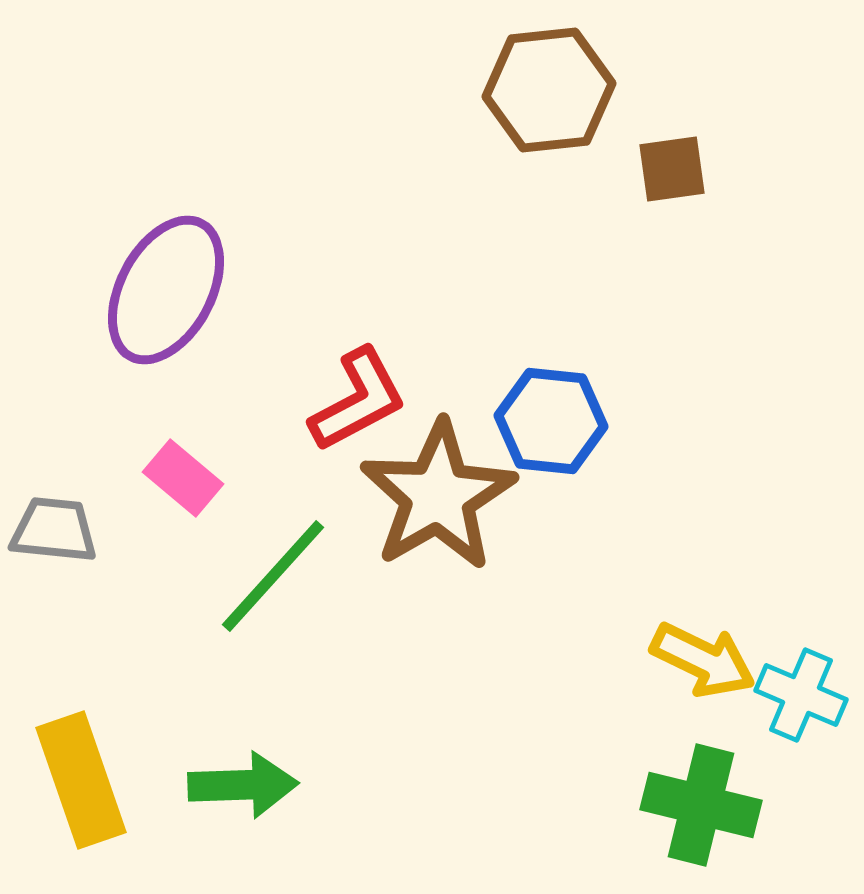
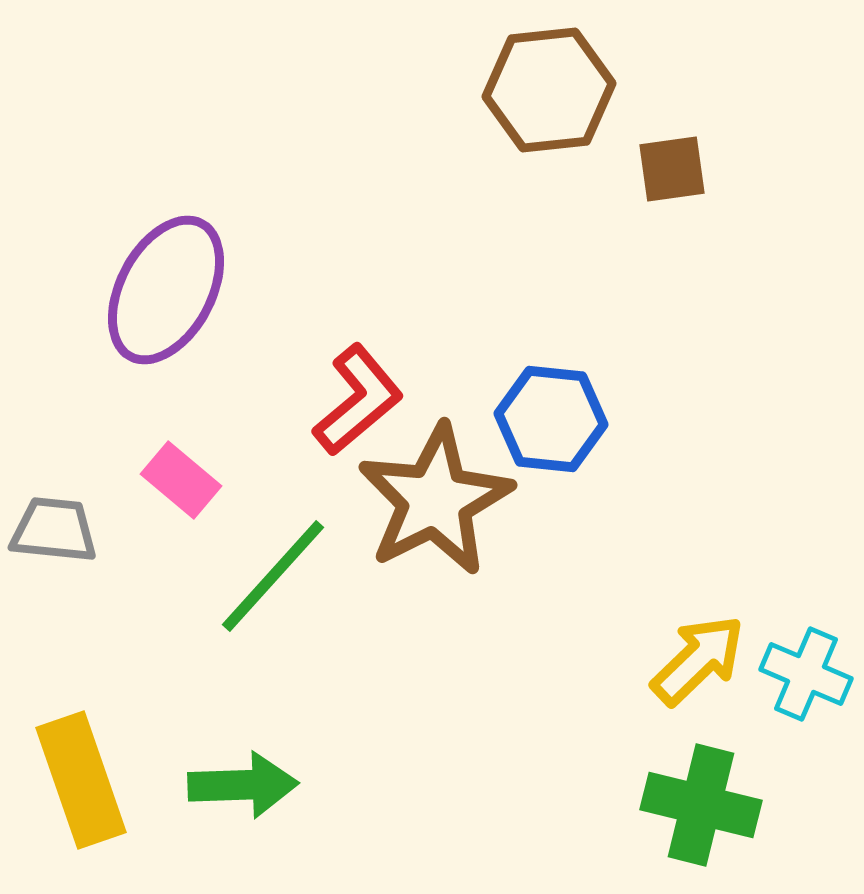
red L-shape: rotated 12 degrees counterclockwise
blue hexagon: moved 2 px up
pink rectangle: moved 2 px left, 2 px down
brown star: moved 3 px left, 4 px down; rotated 3 degrees clockwise
yellow arrow: moved 5 px left; rotated 70 degrees counterclockwise
cyan cross: moved 5 px right, 21 px up
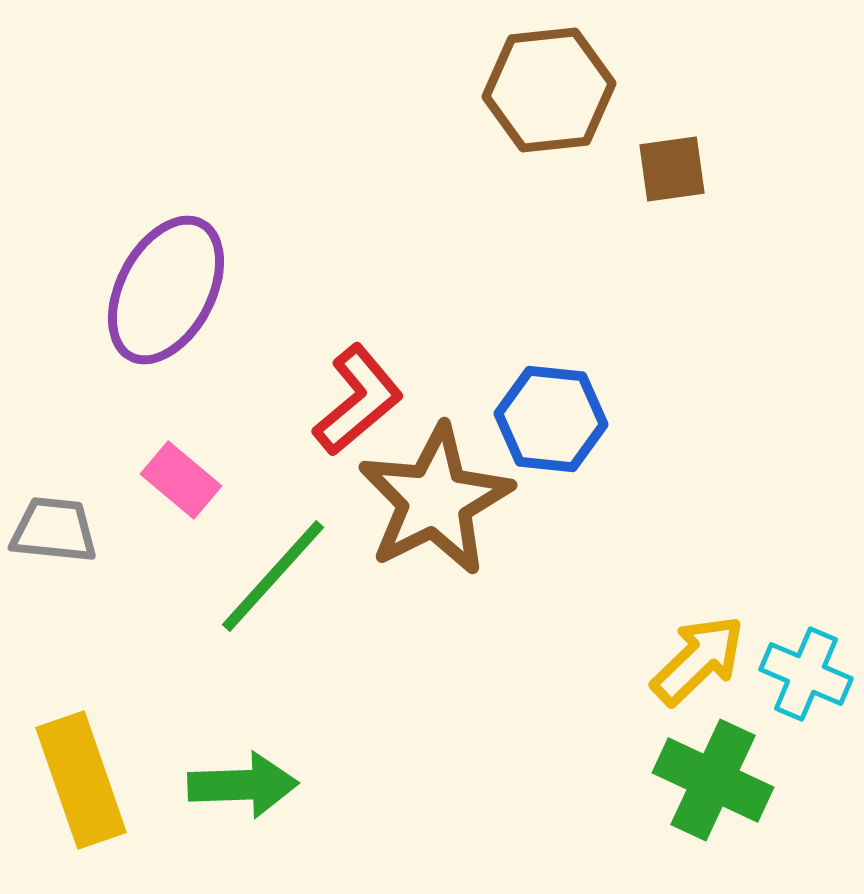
green cross: moved 12 px right, 25 px up; rotated 11 degrees clockwise
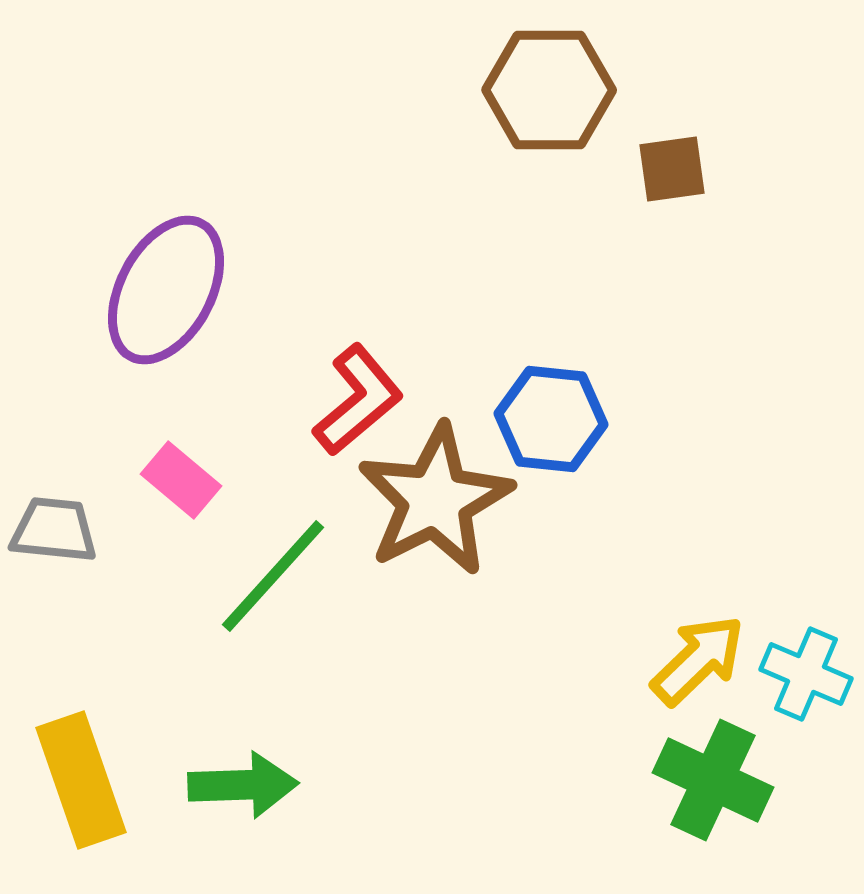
brown hexagon: rotated 6 degrees clockwise
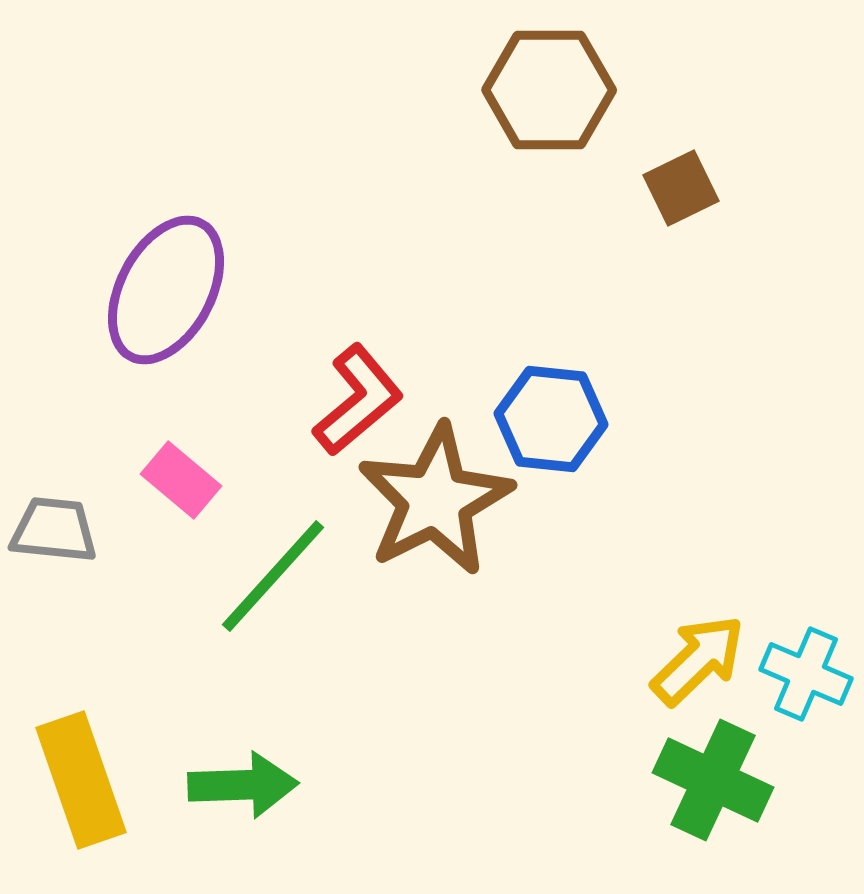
brown square: moved 9 px right, 19 px down; rotated 18 degrees counterclockwise
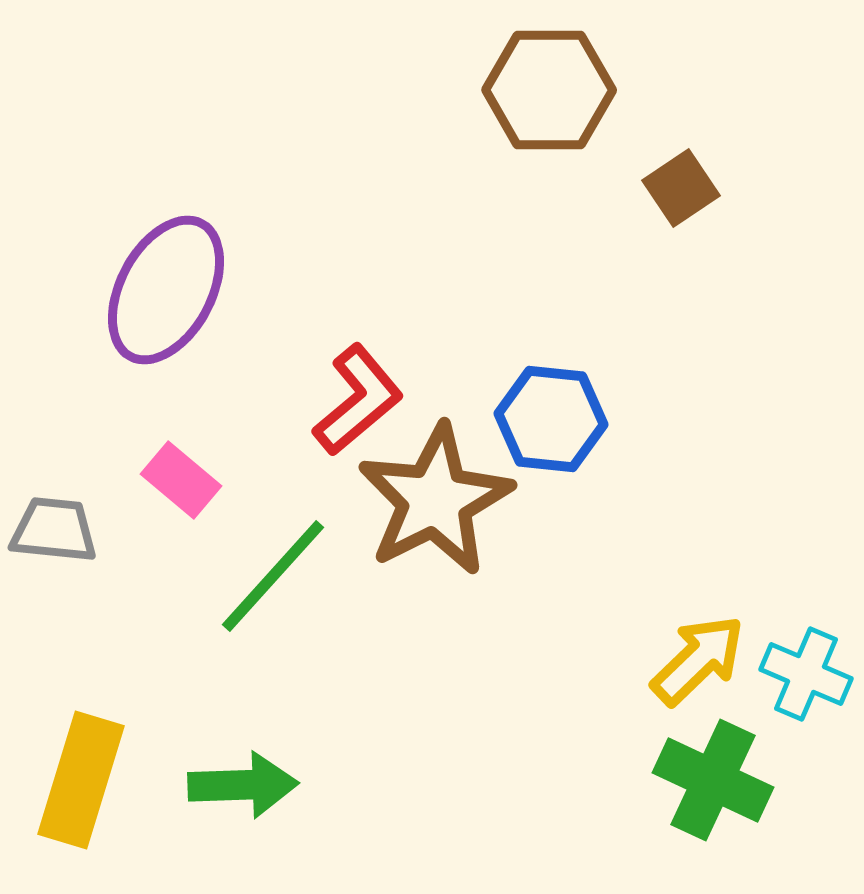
brown square: rotated 8 degrees counterclockwise
yellow rectangle: rotated 36 degrees clockwise
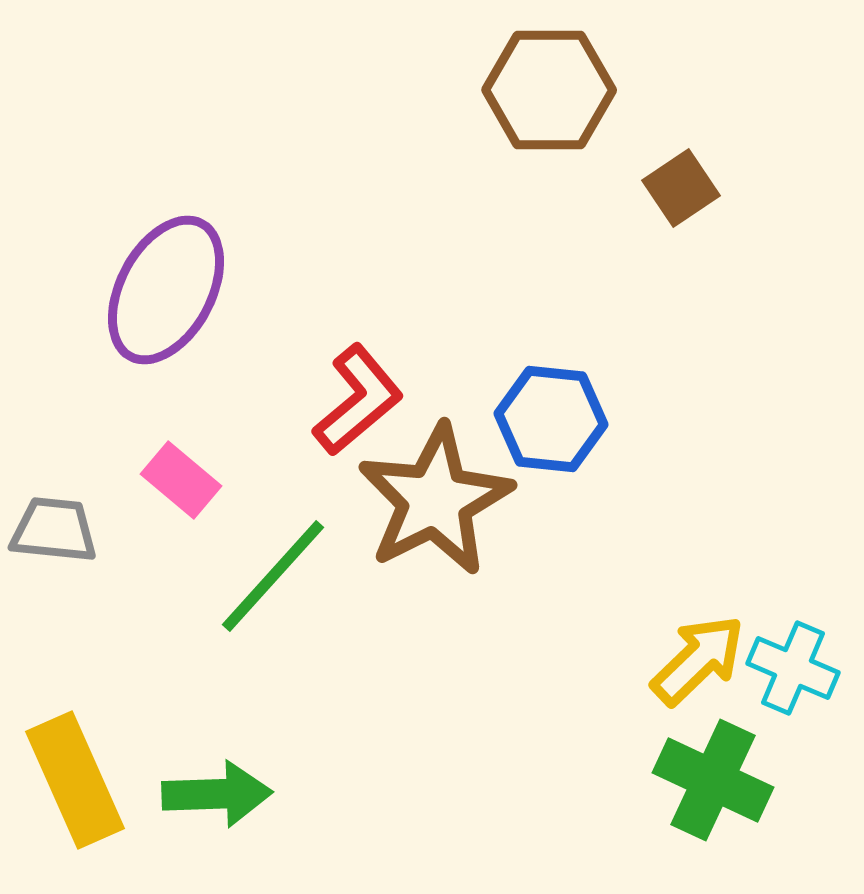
cyan cross: moved 13 px left, 6 px up
yellow rectangle: moved 6 px left; rotated 41 degrees counterclockwise
green arrow: moved 26 px left, 9 px down
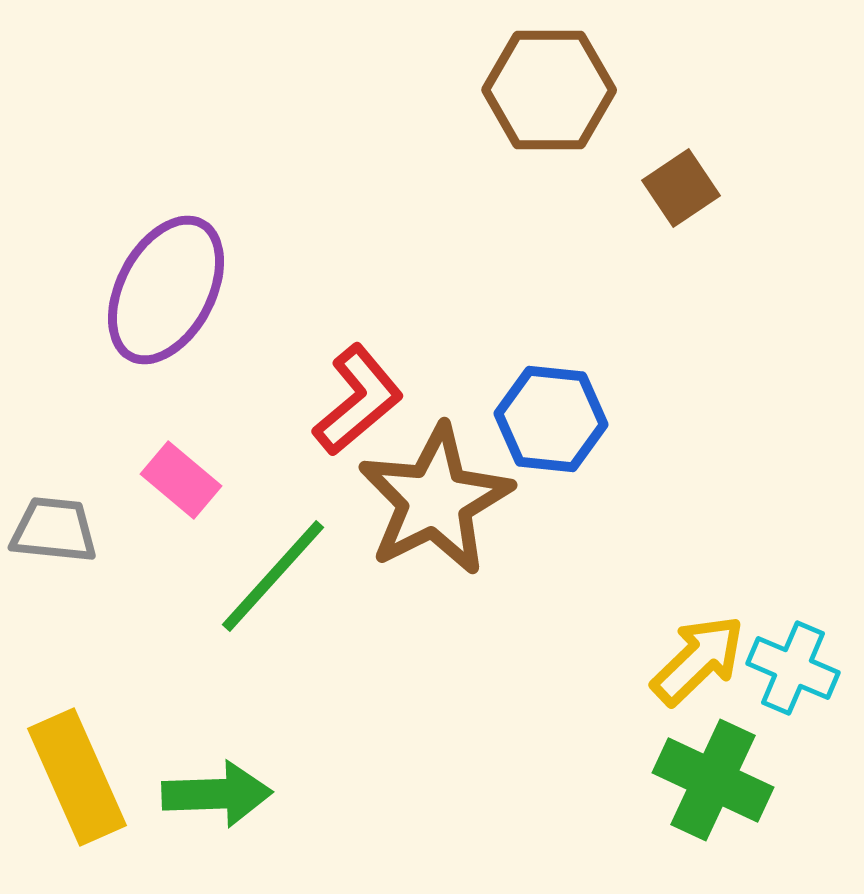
yellow rectangle: moved 2 px right, 3 px up
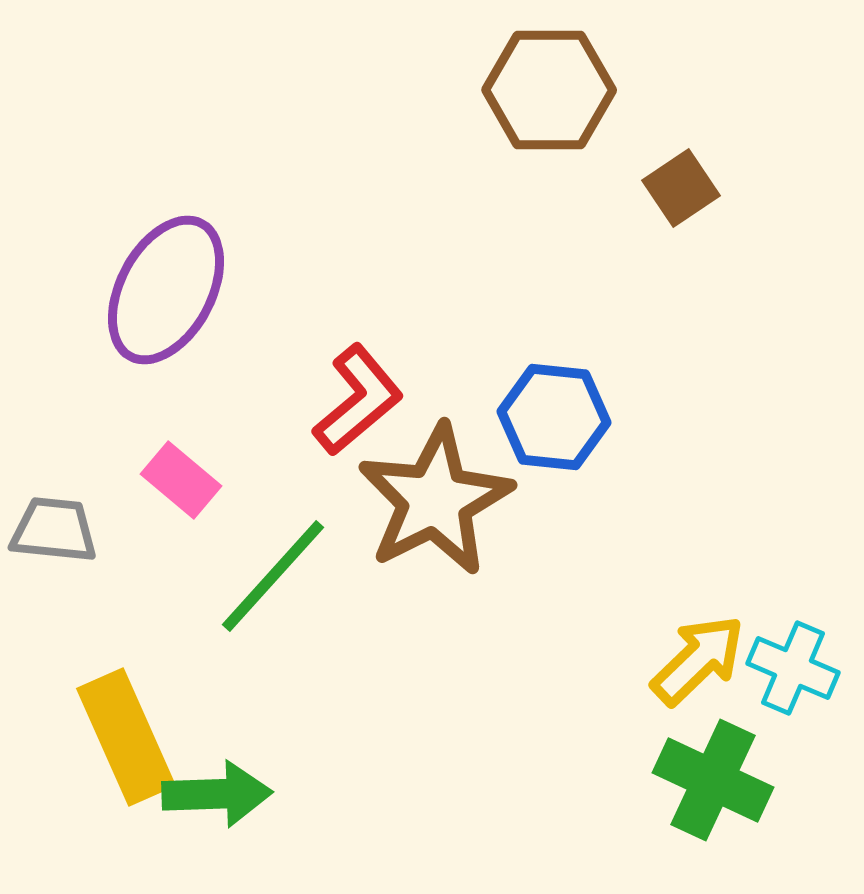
blue hexagon: moved 3 px right, 2 px up
yellow rectangle: moved 49 px right, 40 px up
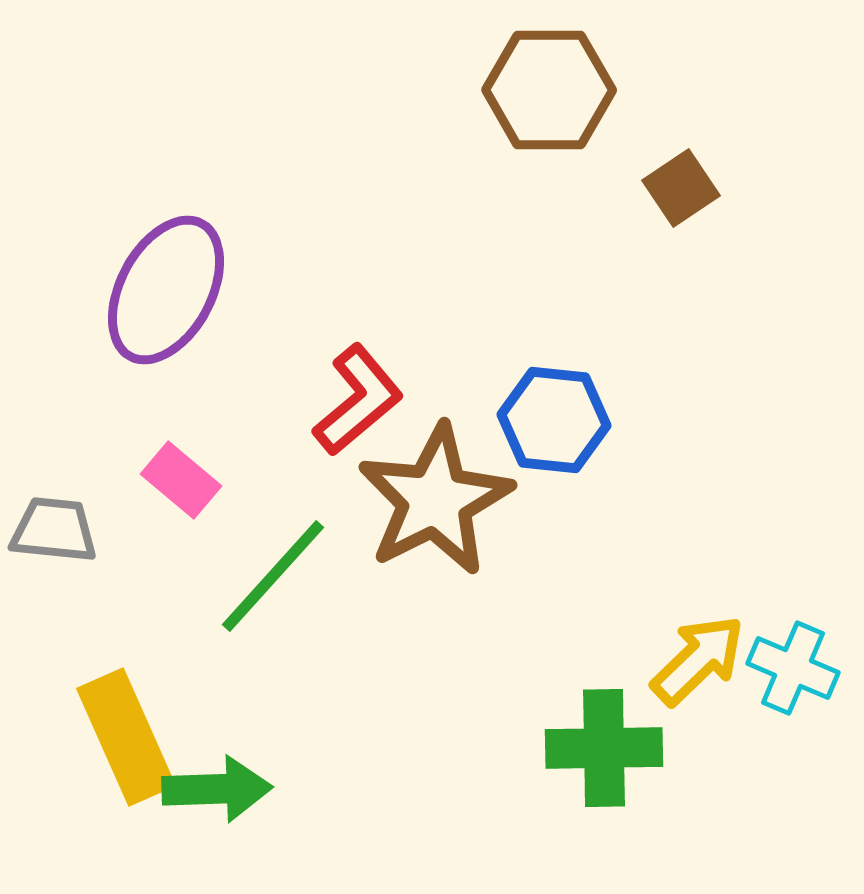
blue hexagon: moved 3 px down
green cross: moved 109 px left, 32 px up; rotated 26 degrees counterclockwise
green arrow: moved 5 px up
